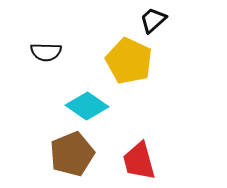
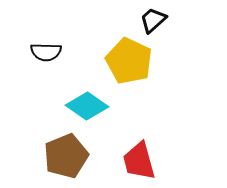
brown pentagon: moved 6 px left, 2 px down
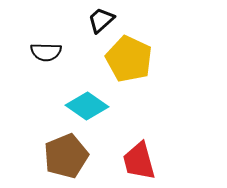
black trapezoid: moved 52 px left
yellow pentagon: moved 2 px up
